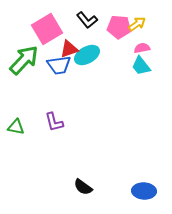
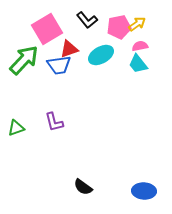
pink pentagon: rotated 15 degrees counterclockwise
pink semicircle: moved 2 px left, 2 px up
cyan ellipse: moved 14 px right
cyan trapezoid: moved 3 px left, 2 px up
green triangle: moved 1 px down; rotated 30 degrees counterclockwise
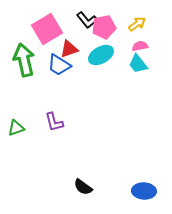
pink pentagon: moved 15 px left
green arrow: rotated 56 degrees counterclockwise
blue trapezoid: rotated 40 degrees clockwise
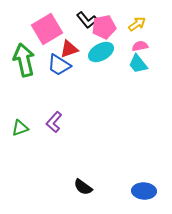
cyan ellipse: moved 3 px up
purple L-shape: rotated 55 degrees clockwise
green triangle: moved 4 px right
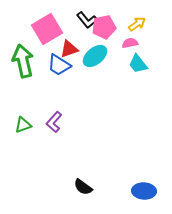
pink semicircle: moved 10 px left, 3 px up
cyan ellipse: moved 6 px left, 4 px down; rotated 10 degrees counterclockwise
green arrow: moved 1 px left, 1 px down
green triangle: moved 3 px right, 3 px up
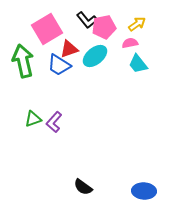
green triangle: moved 10 px right, 6 px up
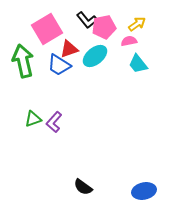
pink semicircle: moved 1 px left, 2 px up
blue ellipse: rotated 15 degrees counterclockwise
